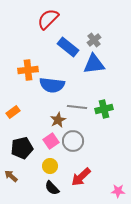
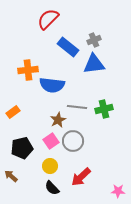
gray cross: rotated 16 degrees clockwise
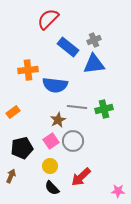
blue semicircle: moved 3 px right
brown arrow: rotated 72 degrees clockwise
